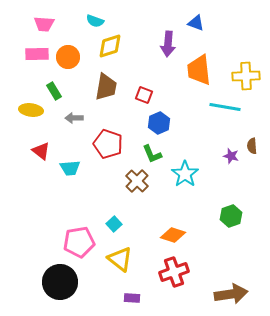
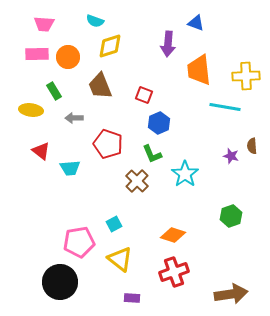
brown trapezoid: moved 6 px left, 1 px up; rotated 148 degrees clockwise
cyan square: rotated 14 degrees clockwise
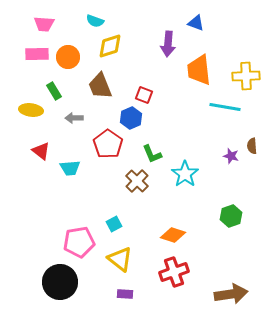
blue hexagon: moved 28 px left, 5 px up
red pentagon: rotated 16 degrees clockwise
purple rectangle: moved 7 px left, 4 px up
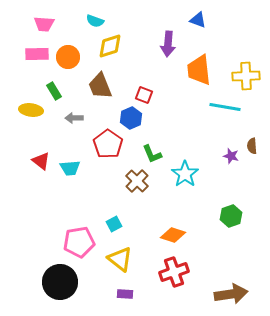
blue triangle: moved 2 px right, 3 px up
red triangle: moved 10 px down
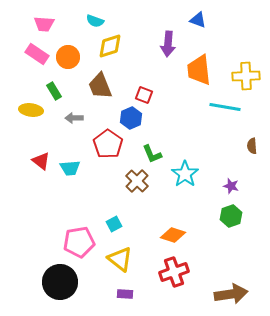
pink rectangle: rotated 35 degrees clockwise
purple star: moved 30 px down
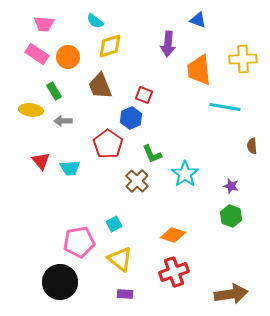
cyan semicircle: rotated 18 degrees clockwise
yellow cross: moved 3 px left, 17 px up
gray arrow: moved 11 px left, 3 px down
red triangle: rotated 12 degrees clockwise
green hexagon: rotated 20 degrees counterclockwise
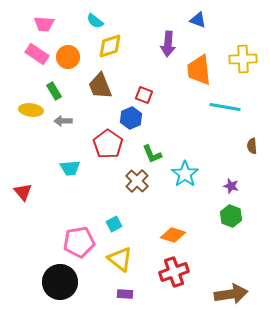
red triangle: moved 18 px left, 31 px down
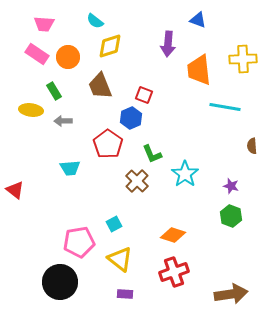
red triangle: moved 8 px left, 2 px up; rotated 12 degrees counterclockwise
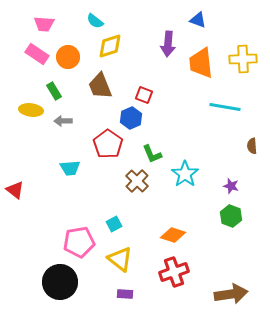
orange trapezoid: moved 2 px right, 7 px up
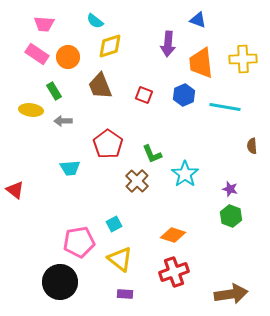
blue hexagon: moved 53 px right, 23 px up
purple star: moved 1 px left, 3 px down
